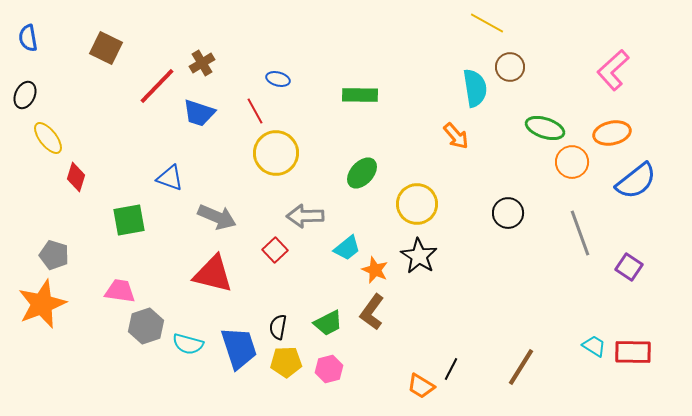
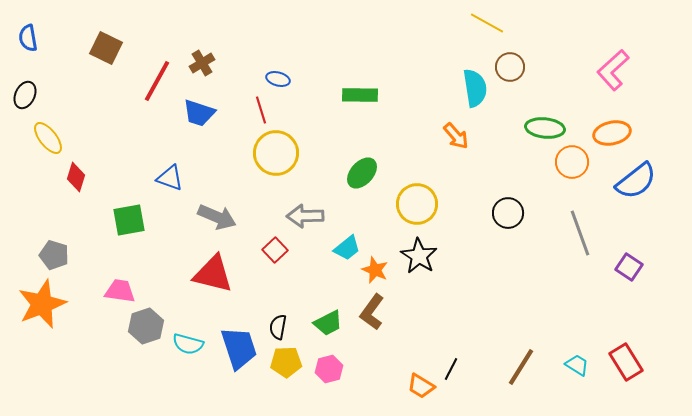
red line at (157, 86): moved 5 px up; rotated 15 degrees counterclockwise
red line at (255, 111): moved 6 px right, 1 px up; rotated 12 degrees clockwise
green ellipse at (545, 128): rotated 12 degrees counterclockwise
cyan trapezoid at (594, 346): moved 17 px left, 19 px down
red rectangle at (633, 352): moved 7 px left, 10 px down; rotated 57 degrees clockwise
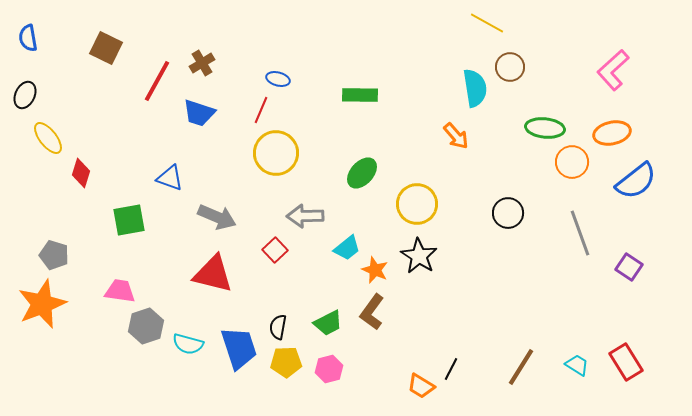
red line at (261, 110): rotated 40 degrees clockwise
red diamond at (76, 177): moved 5 px right, 4 px up
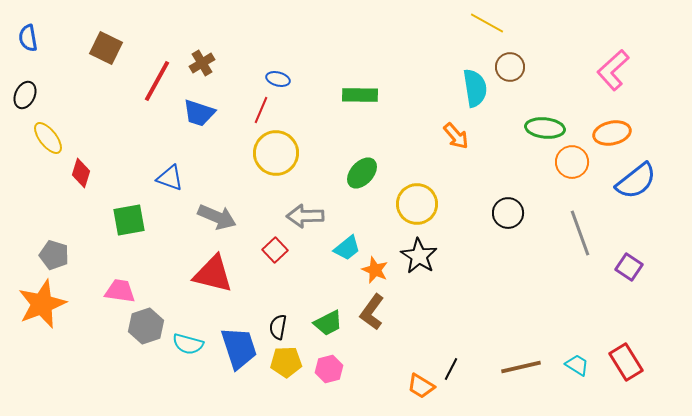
brown line at (521, 367): rotated 45 degrees clockwise
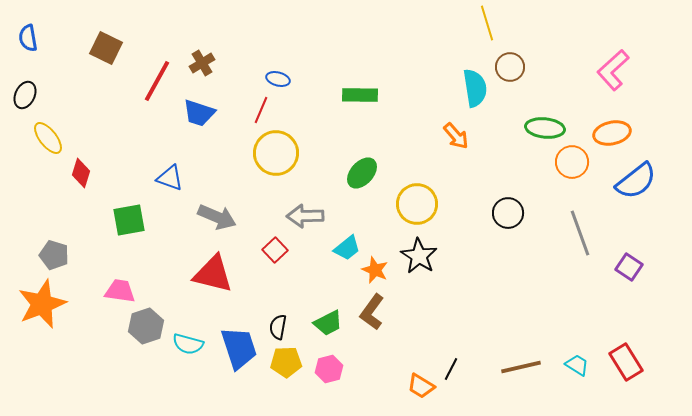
yellow line at (487, 23): rotated 44 degrees clockwise
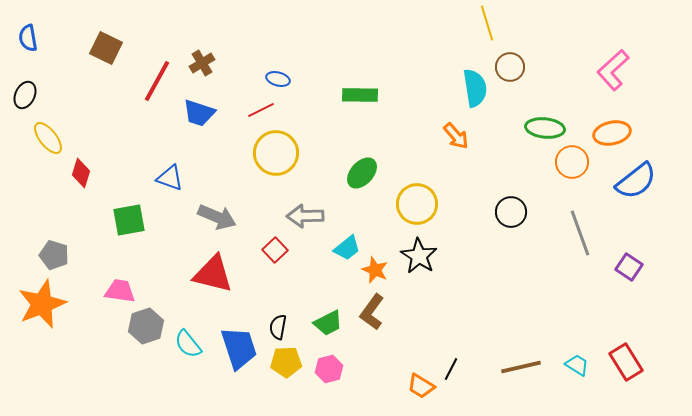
red line at (261, 110): rotated 40 degrees clockwise
black circle at (508, 213): moved 3 px right, 1 px up
cyan semicircle at (188, 344): rotated 36 degrees clockwise
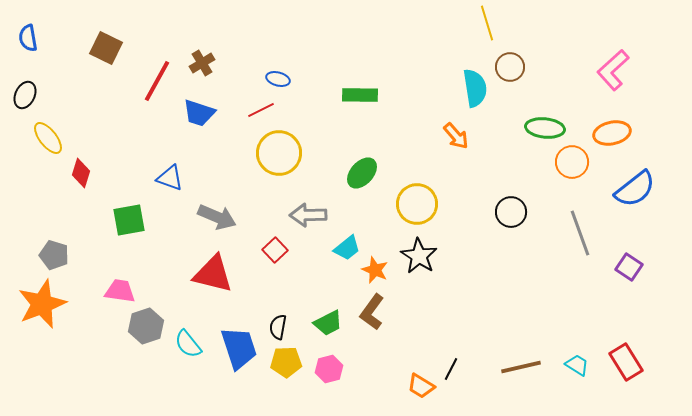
yellow circle at (276, 153): moved 3 px right
blue semicircle at (636, 181): moved 1 px left, 8 px down
gray arrow at (305, 216): moved 3 px right, 1 px up
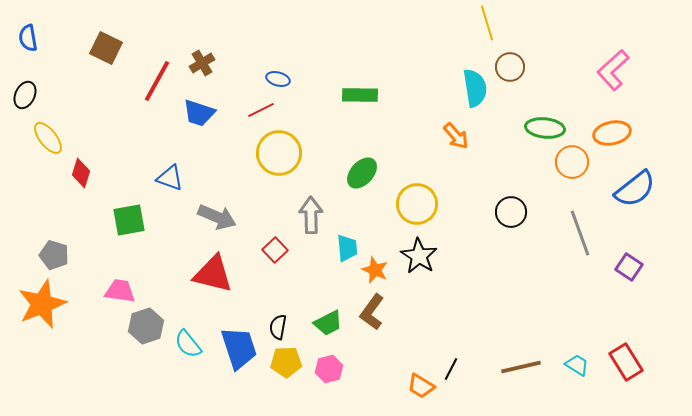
gray arrow at (308, 215): moved 3 px right; rotated 90 degrees clockwise
cyan trapezoid at (347, 248): rotated 56 degrees counterclockwise
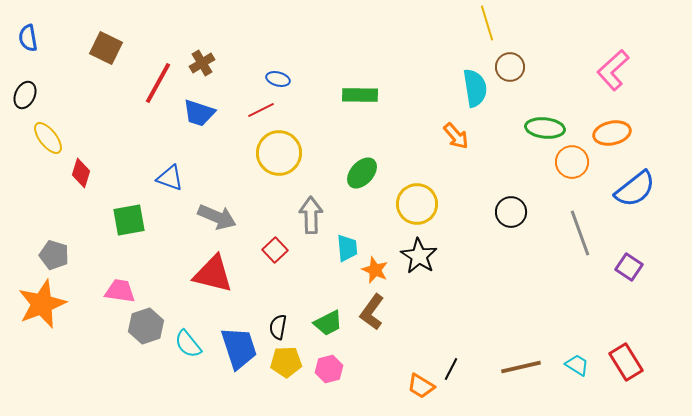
red line at (157, 81): moved 1 px right, 2 px down
